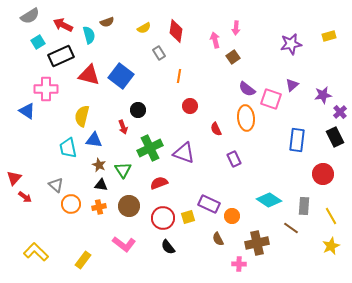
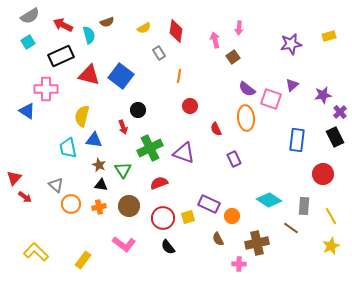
pink arrow at (236, 28): moved 3 px right
cyan square at (38, 42): moved 10 px left
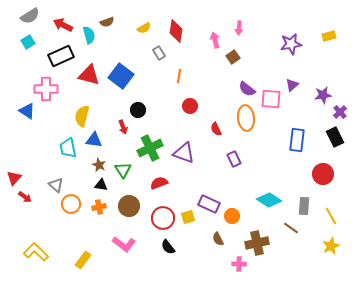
pink square at (271, 99): rotated 15 degrees counterclockwise
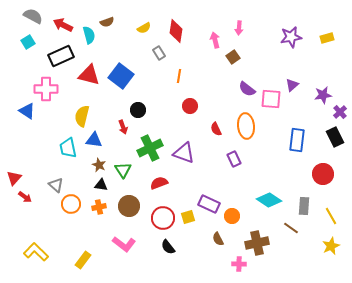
gray semicircle at (30, 16): moved 3 px right; rotated 120 degrees counterclockwise
yellow rectangle at (329, 36): moved 2 px left, 2 px down
purple star at (291, 44): moved 7 px up
orange ellipse at (246, 118): moved 8 px down
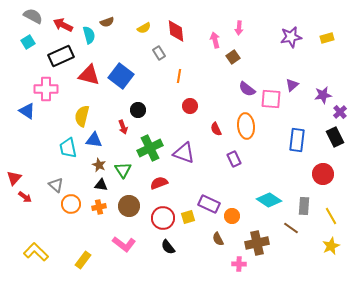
red diamond at (176, 31): rotated 15 degrees counterclockwise
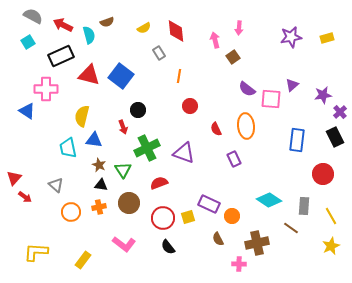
green cross at (150, 148): moved 3 px left
orange circle at (71, 204): moved 8 px down
brown circle at (129, 206): moved 3 px up
yellow L-shape at (36, 252): rotated 40 degrees counterclockwise
